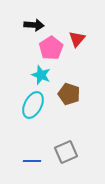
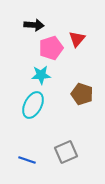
pink pentagon: rotated 15 degrees clockwise
cyan star: rotated 24 degrees counterclockwise
brown pentagon: moved 13 px right
blue line: moved 5 px left, 1 px up; rotated 18 degrees clockwise
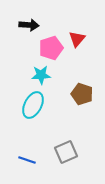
black arrow: moved 5 px left
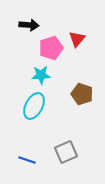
cyan ellipse: moved 1 px right, 1 px down
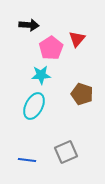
pink pentagon: rotated 15 degrees counterclockwise
blue line: rotated 12 degrees counterclockwise
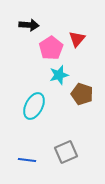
cyan star: moved 18 px right; rotated 12 degrees counterclockwise
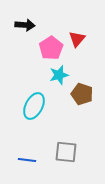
black arrow: moved 4 px left
gray square: rotated 30 degrees clockwise
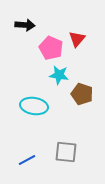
pink pentagon: rotated 15 degrees counterclockwise
cyan star: rotated 24 degrees clockwise
cyan ellipse: rotated 72 degrees clockwise
blue line: rotated 36 degrees counterclockwise
